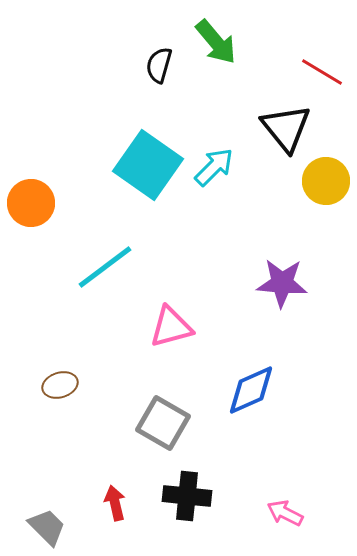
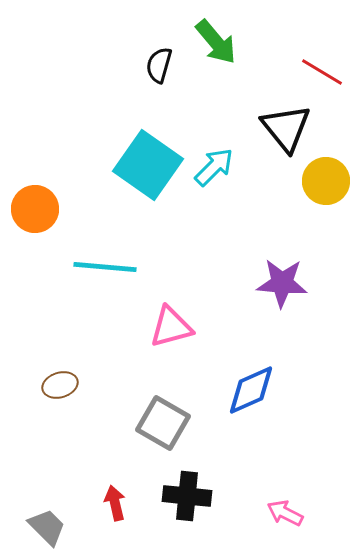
orange circle: moved 4 px right, 6 px down
cyan line: rotated 42 degrees clockwise
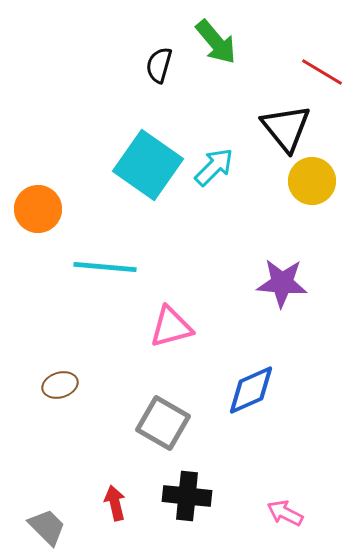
yellow circle: moved 14 px left
orange circle: moved 3 px right
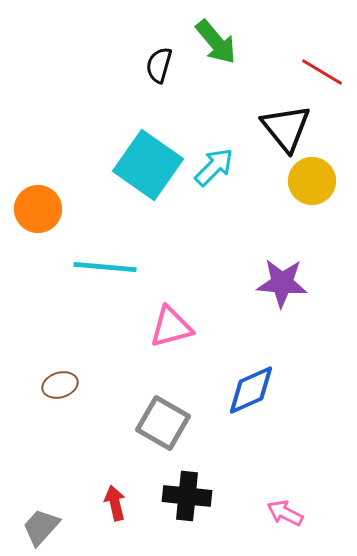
gray trapezoid: moved 6 px left; rotated 93 degrees counterclockwise
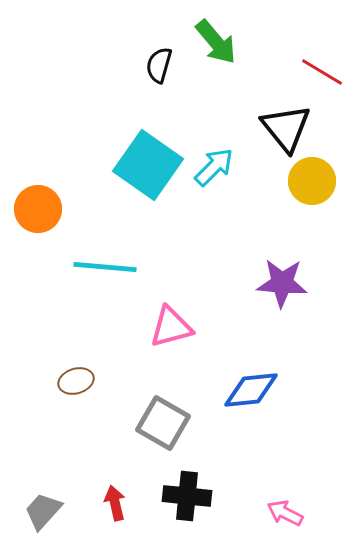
brown ellipse: moved 16 px right, 4 px up
blue diamond: rotated 18 degrees clockwise
gray trapezoid: moved 2 px right, 16 px up
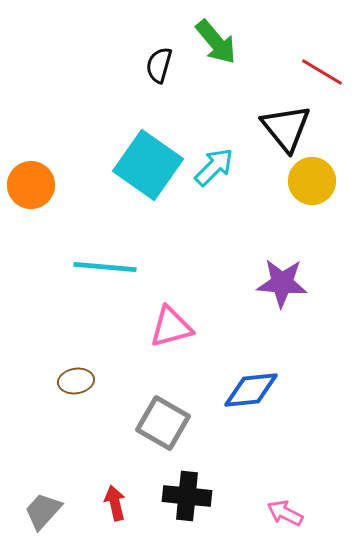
orange circle: moved 7 px left, 24 px up
brown ellipse: rotated 8 degrees clockwise
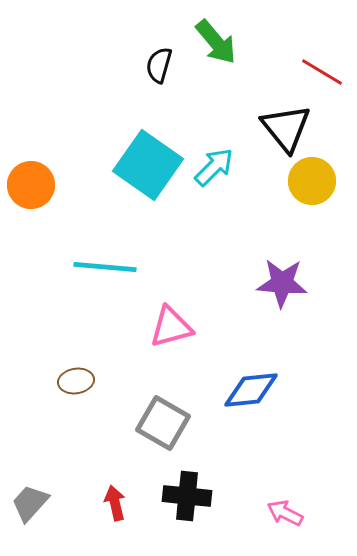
gray trapezoid: moved 13 px left, 8 px up
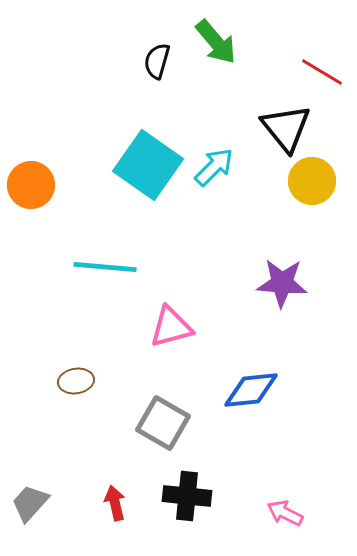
black semicircle: moved 2 px left, 4 px up
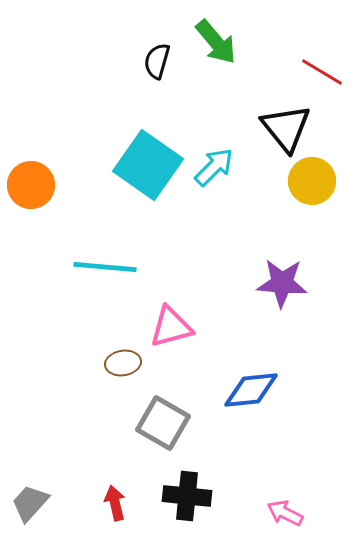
brown ellipse: moved 47 px right, 18 px up
